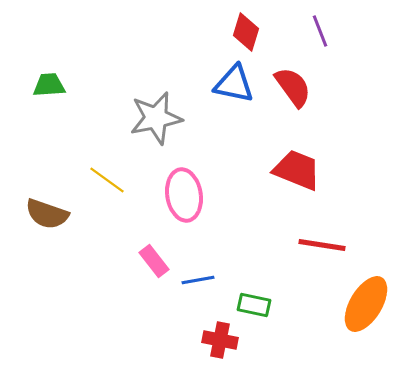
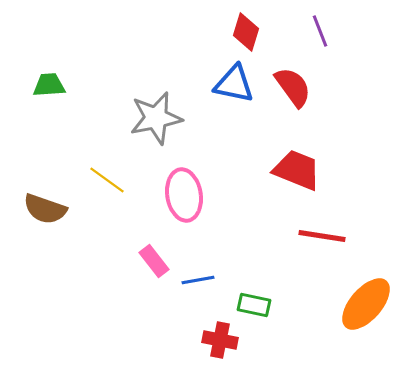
brown semicircle: moved 2 px left, 5 px up
red line: moved 9 px up
orange ellipse: rotated 10 degrees clockwise
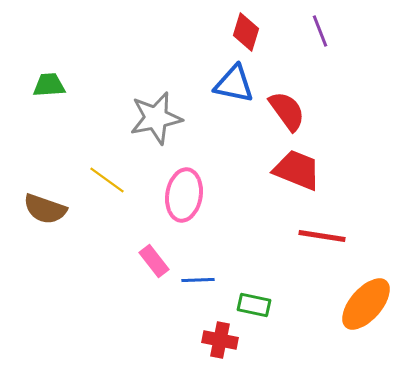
red semicircle: moved 6 px left, 24 px down
pink ellipse: rotated 18 degrees clockwise
blue line: rotated 8 degrees clockwise
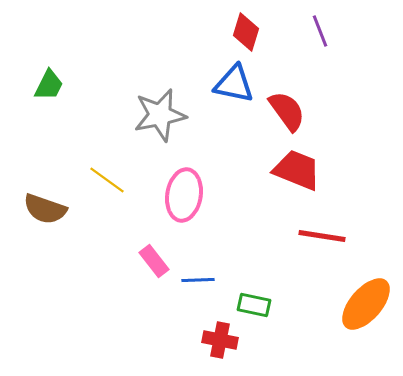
green trapezoid: rotated 120 degrees clockwise
gray star: moved 4 px right, 3 px up
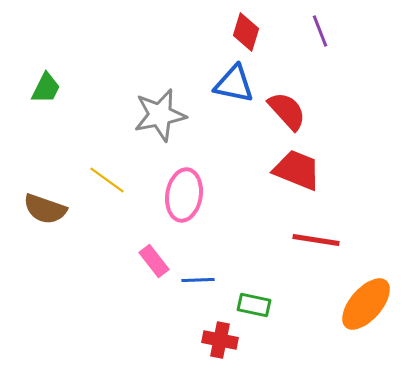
green trapezoid: moved 3 px left, 3 px down
red semicircle: rotated 6 degrees counterclockwise
red line: moved 6 px left, 4 px down
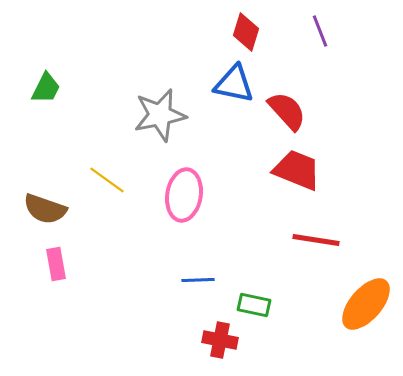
pink rectangle: moved 98 px left, 3 px down; rotated 28 degrees clockwise
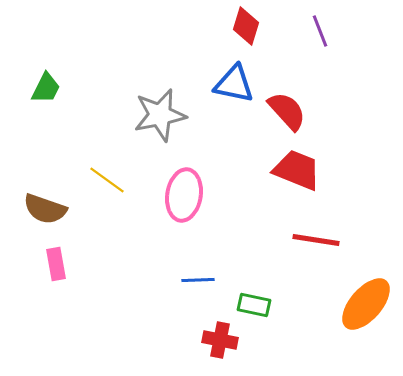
red diamond: moved 6 px up
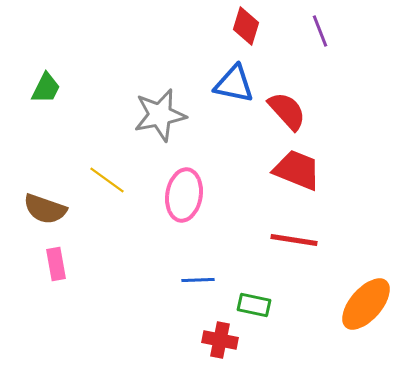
red line: moved 22 px left
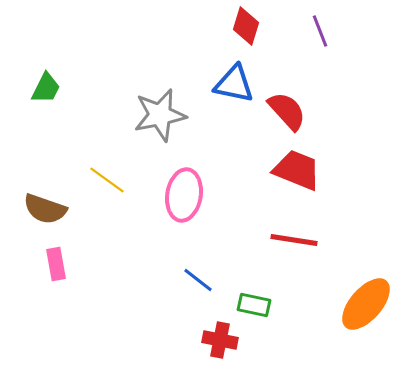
blue line: rotated 40 degrees clockwise
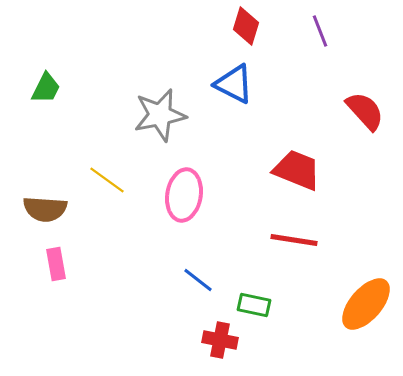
blue triangle: rotated 15 degrees clockwise
red semicircle: moved 78 px right
brown semicircle: rotated 15 degrees counterclockwise
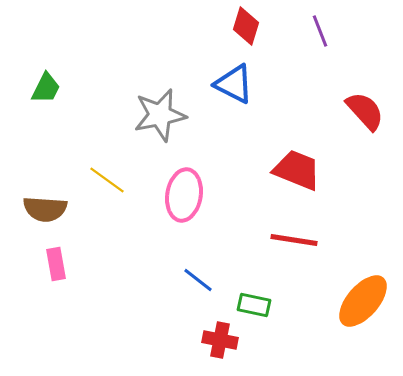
orange ellipse: moved 3 px left, 3 px up
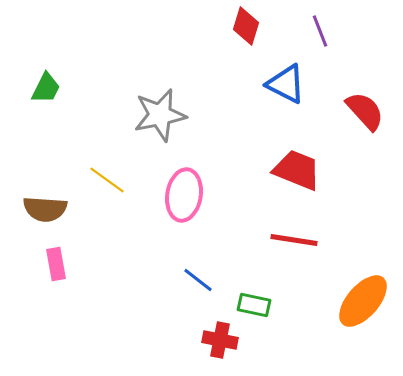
blue triangle: moved 52 px right
